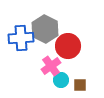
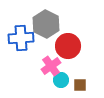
gray hexagon: moved 1 px right, 5 px up
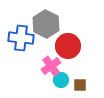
blue cross: rotated 10 degrees clockwise
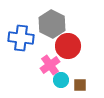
gray hexagon: moved 6 px right
pink cross: moved 1 px left, 1 px up
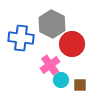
red circle: moved 4 px right, 2 px up
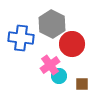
cyan circle: moved 2 px left, 4 px up
brown square: moved 2 px right, 1 px up
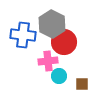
blue cross: moved 2 px right, 3 px up
red circle: moved 8 px left, 2 px up
pink cross: moved 2 px left, 4 px up; rotated 30 degrees clockwise
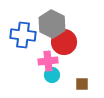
cyan circle: moved 7 px left, 1 px up
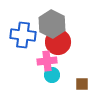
red circle: moved 6 px left
pink cross: moved 1 px left
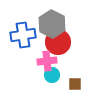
blue cross: rotated 15 degrees counterclockwise
brown square: moved 7 px left
